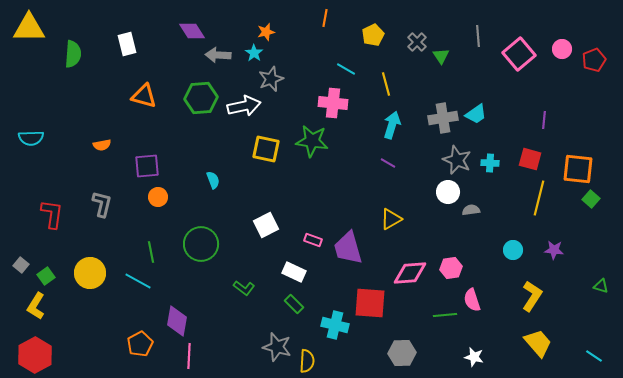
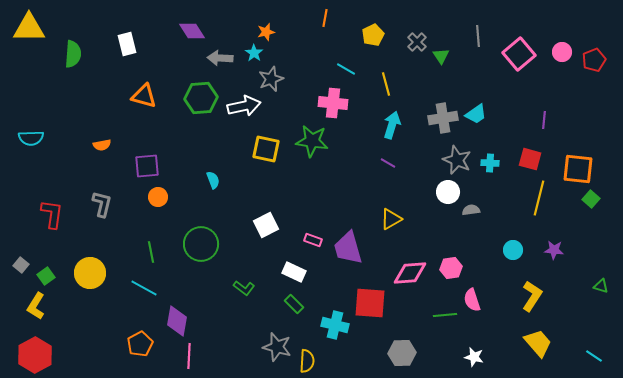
pink circle at (562, 49): moved 3 px down
gray arrow at (218, 55): moved 2 px right, 3 px down
cyan line at (138, 281): moved 6 px right, 7 px down
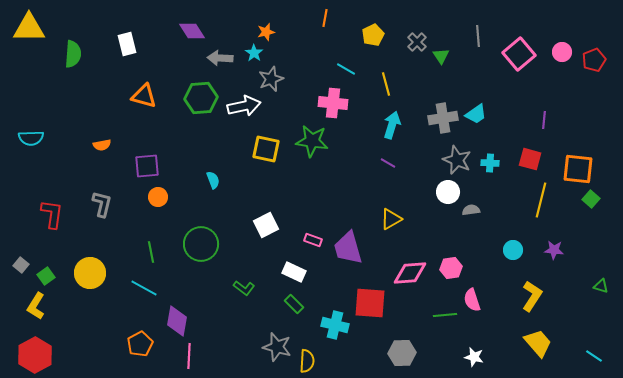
yellow line at (539, 198): moved 2 px right, 2 px down
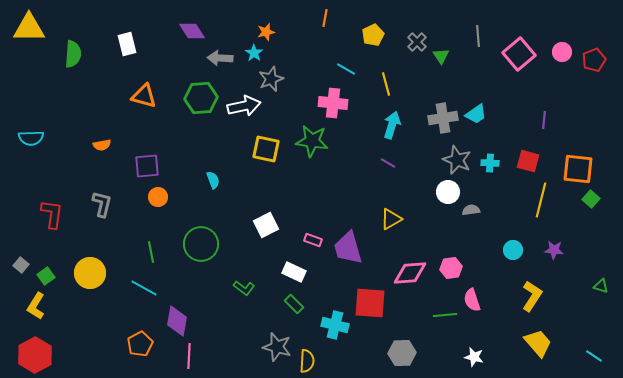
red square at (530, 159): moved 2 px left, 2 px down
